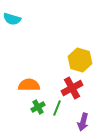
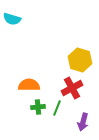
green cross: rotated 24 degrees clockwise
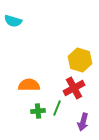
cyan semicircle: moved 1 px right, 2 px down
red cross: moved 2 px right
green cross: moved 4 px down
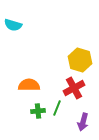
cyan semicircle: moved 4 px down
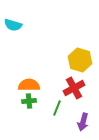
green cross: moved 9 px left, 10 px up
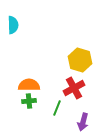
cyan semicircle: rotated 108 degrees counterclockwise
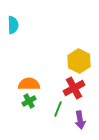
yellow hexagon: moved 1 px left, 1 px down; rotated 10 degrees clockwise
orange semicircle: moved 1 px up
green cross: rotated 24 degrees counterclockwise
green line: moved 1 px right, 1 px down
purple arrow: moved 3 px left, 2 px up; rotated 24 degrees counterclockwise
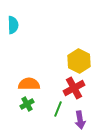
green cross: moved 2 px left, 3 px down
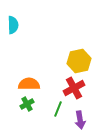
yellow hexagon: rotated 20 degrees clockwise
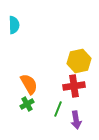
cyan semicircle: moved 1 px right
orange semicircle: rotated 60 degrees clockwise
red cross: moved 2 px up; rotated 20 degrees clockwise
purple arrow: moved 4 px left
